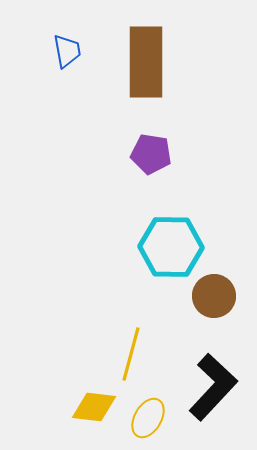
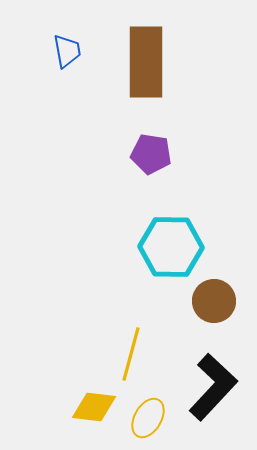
brown circle: moved 5 px down
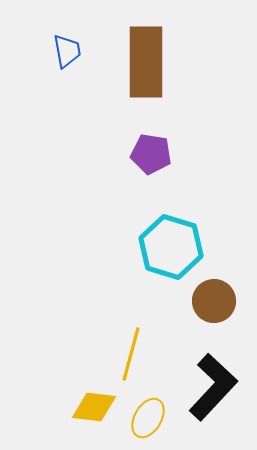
cyan hexagon: rotated 16 degrees clockwise
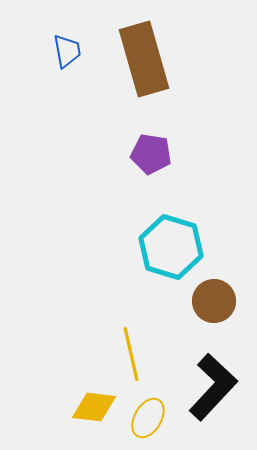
brown rectangle: moved 2 px left, 3 px up; rotated 16 degrees counterclockwise
yellow line: rotated 28 degrees counterclockwise
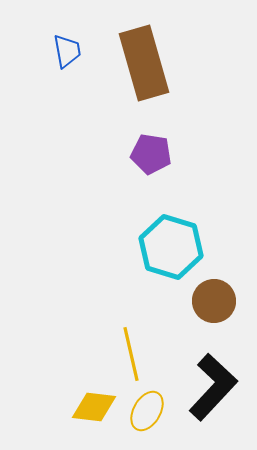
brown rectangle: moved 4 px down
yellow ellipse: moved 1 px left, 7 px up
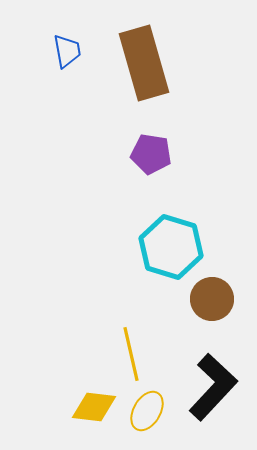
brown circle: moved 2 px left, 2 px up
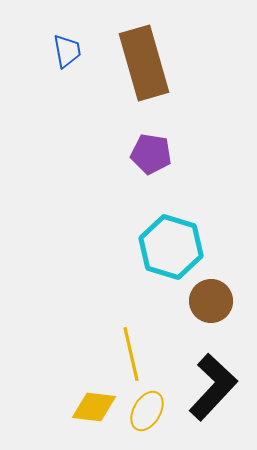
brown circle: moved 1 px left, 2 px down
